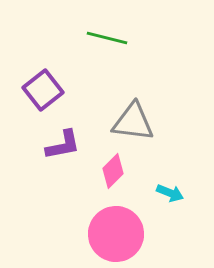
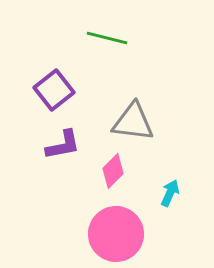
purple square: moved 11 px right
cyan arrow: rotated 88 degrees counterclockwise
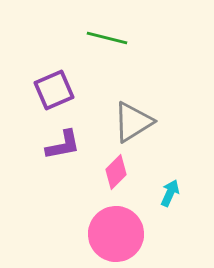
purple square: rotated 15 degrees clockwise
gray triangle: rotated 39 degrees counterclockwise
pink diamond: moved 3 px right, 1 px down
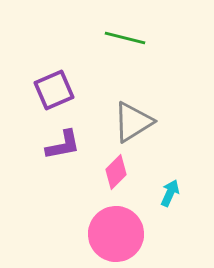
green line: moved 18 px right
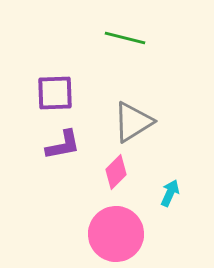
purple square: moved 1 px right, 3 px down; rotated 21 degrees clockwise
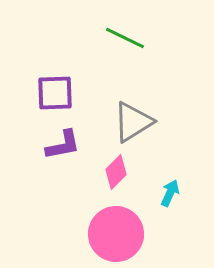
green line: rotated 12 degrees clockwise
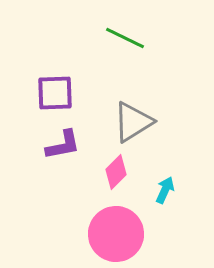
cyan arrow: moved 5 px left, 3 px up
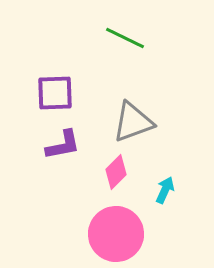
gray triangle: rotated 12 degrees clockwise
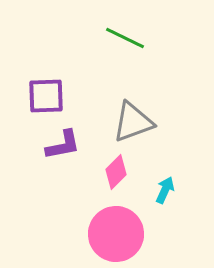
purple square: moved 9 px left, 3 px down
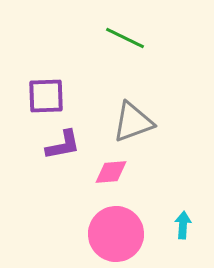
pink diamond: moved 5 px left; rotated 40 degrees clockwise
cyan arrow: moved 18 px right, 35 px down; rotated 20 degrees counterclockwise
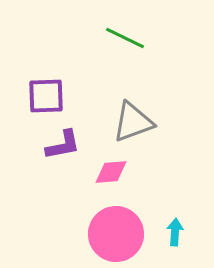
cyan arrow: moved 8 px left, 7 px down
